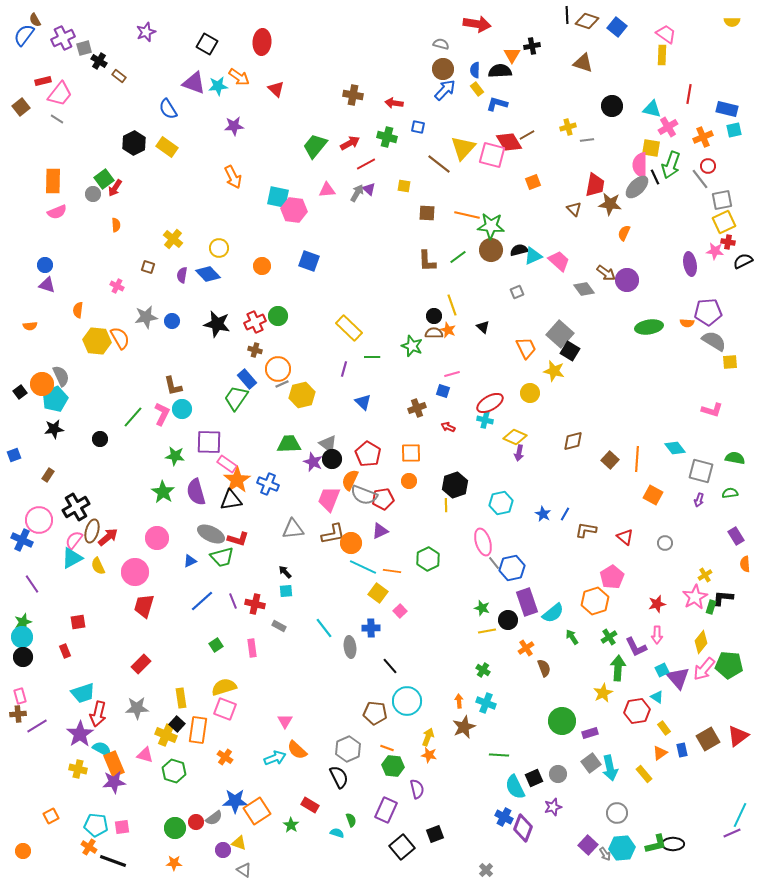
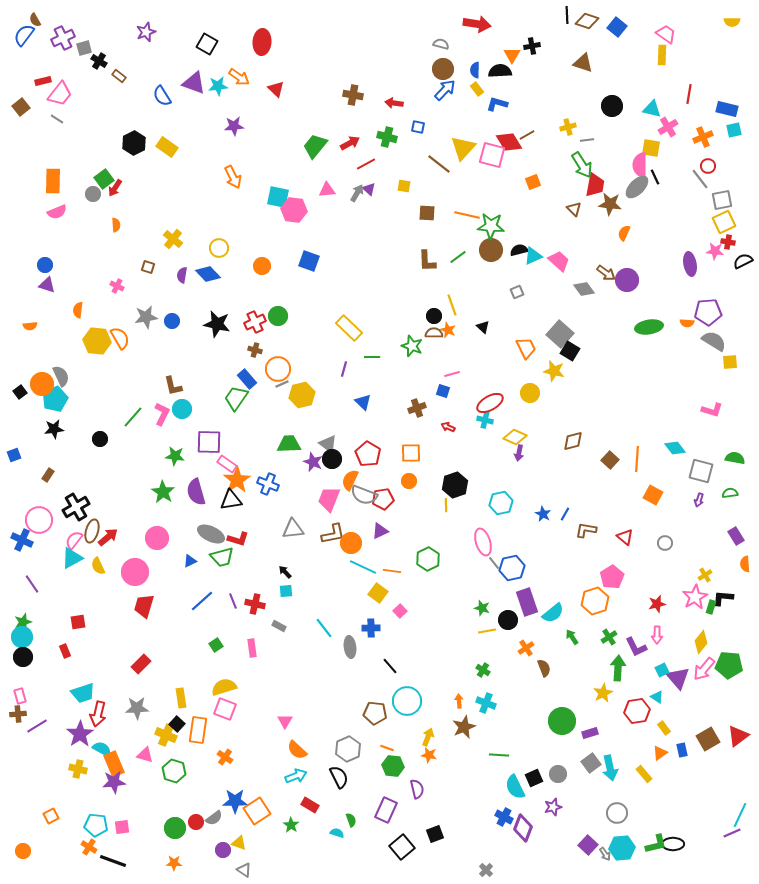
blue semicircle at (168, 109): moved 6 px left, 13 px up
green arrow at (671, 165): moved 89 px left; rotated 52 degrees counterclockwise
cyan arrow at (275, 758): moved 21 px right, 18 px down
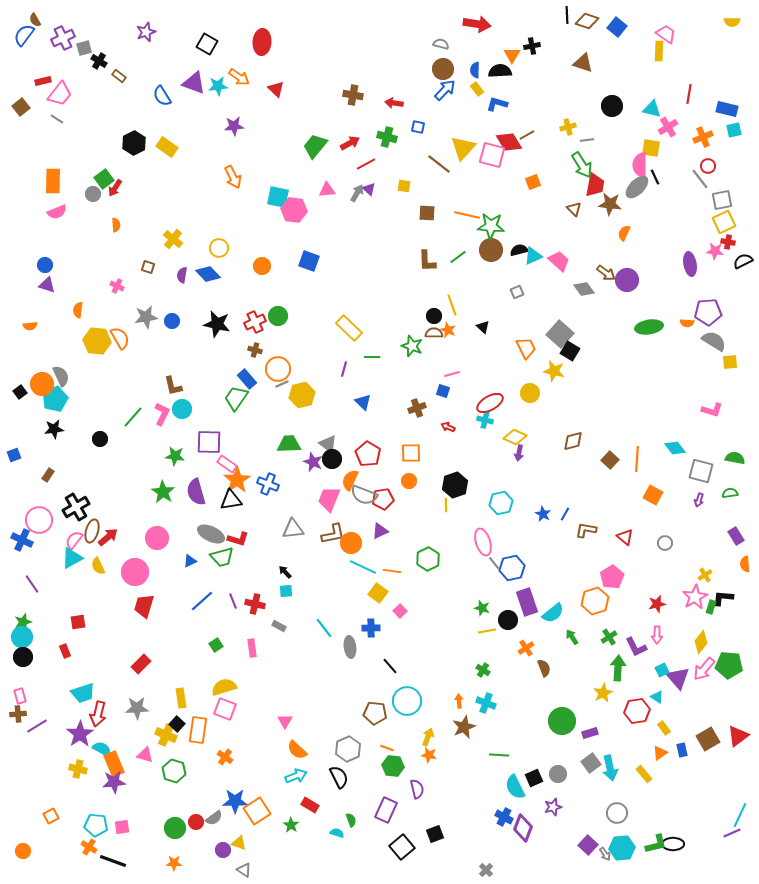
yellow rectangle at (662, 55): moved 3 px left, 4 px up
